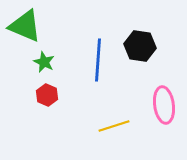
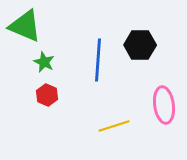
black hexagon: moved 1 px up; rotated 8 degrees counterclockwise
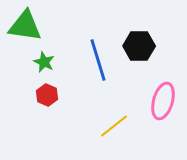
green triangle: rotated 15 degrees counterclockwise
black hexagon: moved 1 px left, 1 px down
blue line: rotated 21 degrees counterclockwise
pink ellipse: moved 1 px left, 4 px up; rotated 24 degrees clockwise
yellow line: rotated 20 degrees counterclockwise
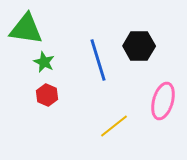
green triangle: moved 1 px right, 3 px down
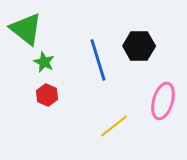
green triangle: rotated 30 degrees clockwise
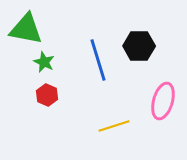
green triangle: rotated 27 degrees counterclockwise
yellow line: rotated 20 degrees clockwise
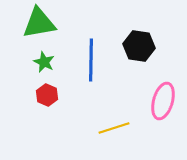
green triangle: moved 13 px right, 6 px up; rotated 21 degrees counterclockwise
black hexagon: rotated 8 degrees clockwise
blue line: moved 7 px left; rotated 18 degrees clockwise
yellow line: moved 2 px down
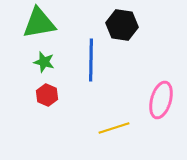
black hexagon: moved 17 px left, 21 px up
green star: rotated 10 degrees counterclockwise
pink ellipse: moved 2 px left, 1 px up
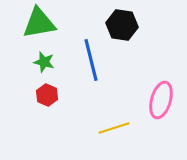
blue line: rotated 15 degrees counterclockwise
